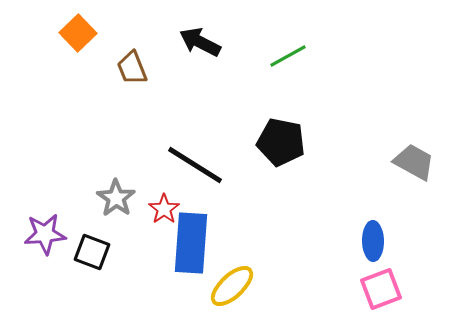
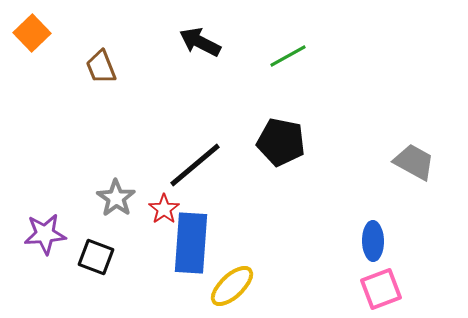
orange square: moved 46 px left
brown trapezoid: moved 31 px left, 1 px up
black line: rotated 72 degrees counterclockwise
black square: moved 4 px right, 5 px down
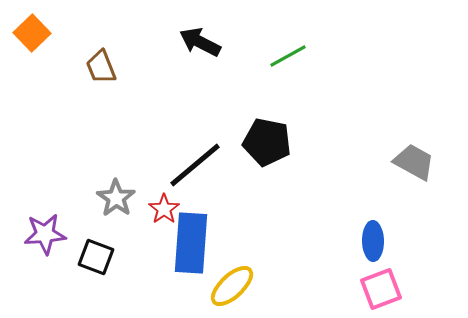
black pentagon: moved 14 px left
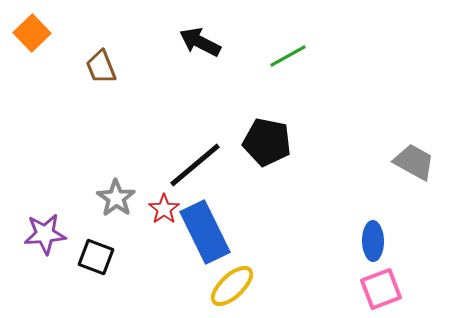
blue rectangle: moved 14 px right, 11 px up; rotated 30 degrees counterclockwise
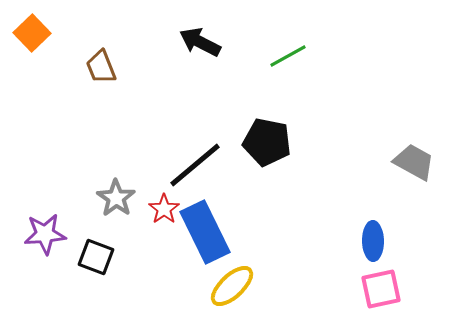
pink square: rotated 9 degrees clockwise
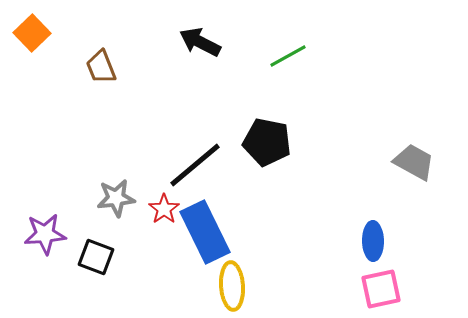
gray star: rotated 30 degrees clockwise
yellow ellipse: rotated 51 degrees counterclockwise
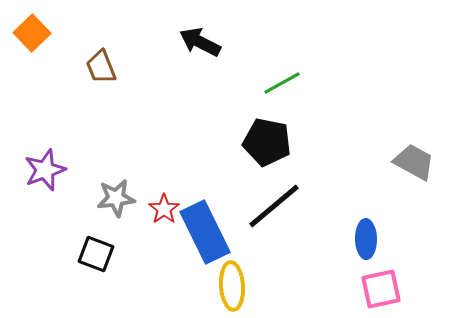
green line: moved 6 px left, 27 px down
black line: moved 79 px right, 41 px down
purple star: moved 64 px up; rotated 15 degrees counterclockwise
blue ellipse: moved 7 px left, 2 px up
black square: moved 3 px up
